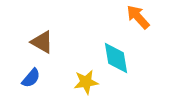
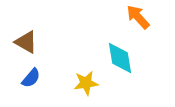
brown triangle: moved 16 px left
cyan diamond: moved 4 px right
yellow star: moved 1 px down
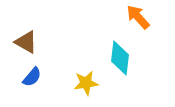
cyan diamond: rotated 16 degrees clockwise
blue semicircle: moved 1 px right, 1 px up
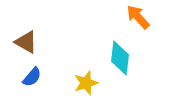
yellow star: rotated 10 degrees counterclockwise
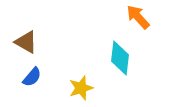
yellow star: moved 5 px left, 5 px down
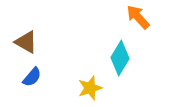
cyan diamond: rotated 24 degrees clockwise
yellow star: moved 9 px right
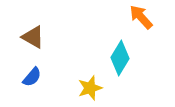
orange arrow: moved 3 px right
brown triangle: moved 7 px right, 5 px up
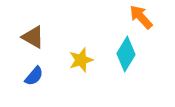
cyan diamond: moved 6 px right, 4 px up
blue semicircle: moved 2 px right, 1 px up
yellow star: moved 9 px left, 28 px up
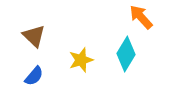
brown triangle: moved 1 px right, 1 px up; rotated 15 degrees clockwise
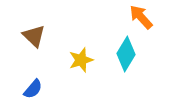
blue semicircle: moved 1 px left, 13 px down
